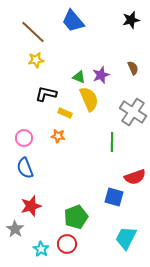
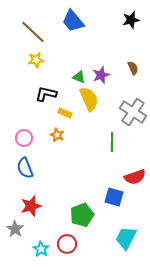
orange star: moved 1 px left, 1 px up; rotated 16 degrees clockwise
green pentagon: moved 6 px right, 2 px up
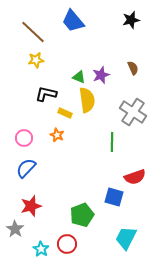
yellow semicircle: moved 2 px left, 1 px down; rotated 15 degrees clockwise
blue semicircle: moved 1 px right; rotated 65 degrees clockwise
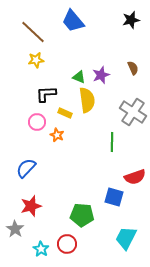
black L-shape: rotated 15 degrees counterclockwise
pink circle: moved 13 px right, 16 px up
green pentagon: rotated 25 degrees clockwise
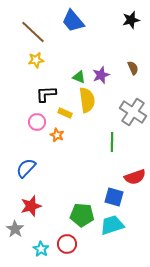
cyan trapezoid: moved 14 px left, 13 px up; rotated 45 degrees clockwise
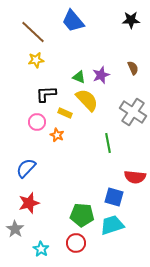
black star: rotated 12 degrees clockwise
yellow semicircle: rotated 35 degrees counterclockwise
green line: moved 4 px left, 1 px down; rotated 12 degrees counterclockwise
red semicircle: rotated 25 degrees clockwise
red star: moved 2 px left, 3 px up
red circle: moved 9 px right, 1 px up
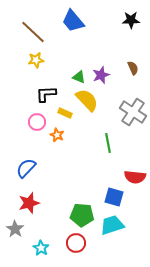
cyan star: moved 1 px up
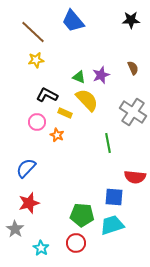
black L-shape: moved 1 px right, 1 px down; rotated 30 degrees clockwise
blue square: rotated 12 degrees counterclockwise
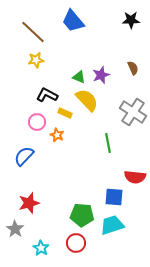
blue semicircle: moved 2 px left, 12 px up
